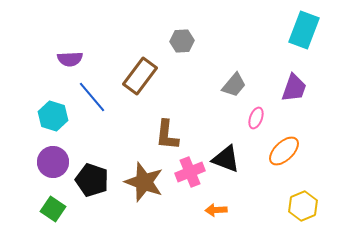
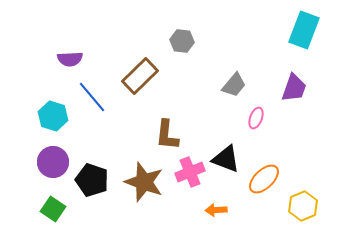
gray hexagon: rotated 10 degrees clockwise
brown rectangle: rotated 9 degrees clockwise
orange ellipse: moved 20 px left, 28 px down
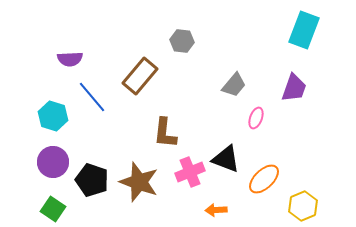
brown rectangle: rotated 6 degrees counterclockwise
brown L-shape: moved 2 px left, 2 px up
brown star: moved 5 px left
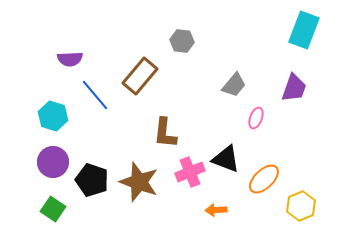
blue line: moved 3 px right, 2 px up
yellow hexagon: moved 2 px left
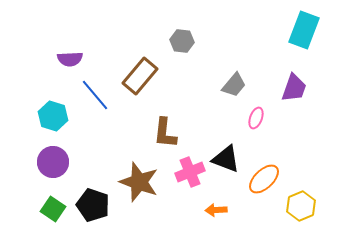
black pentagon: moved 1 px right, 25 px down
